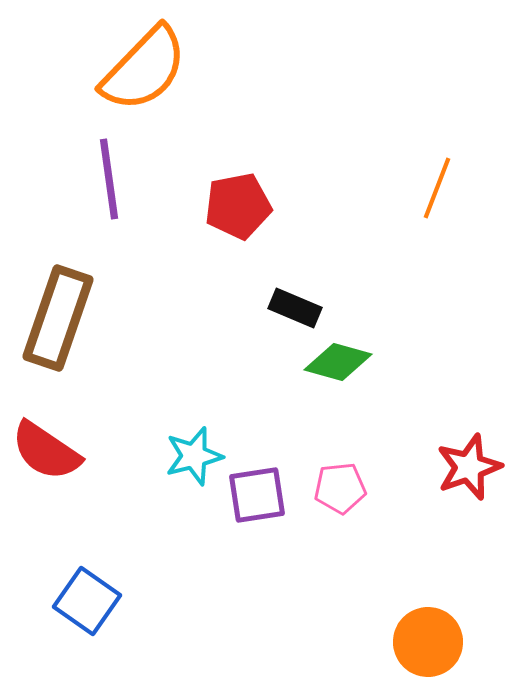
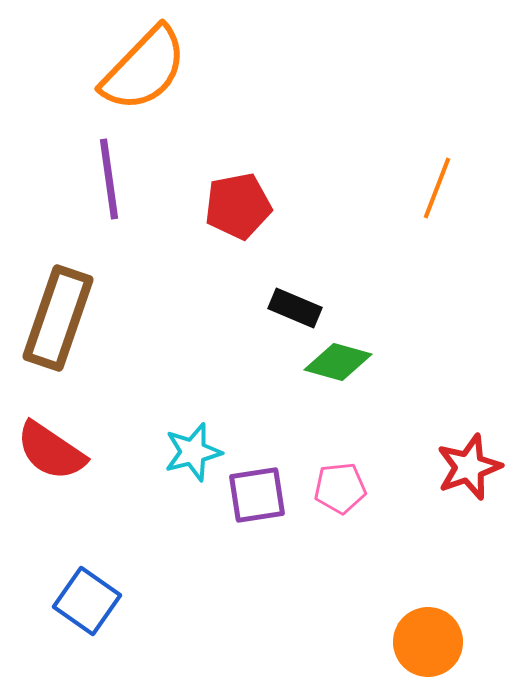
red semicircle: moved 5 px right
cyan star: moved 1 px left, 4 px up
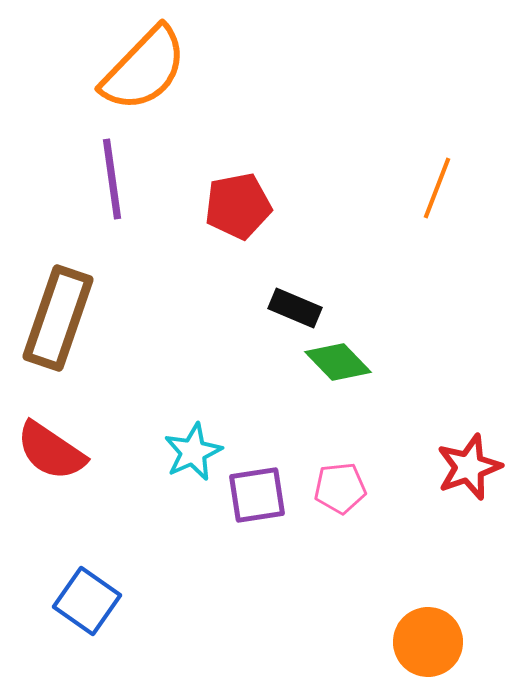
purple line: moved 3 px right
green diamond: rotated 30 degrees clockwise
cyan star: rotated 10 degrees counterclockwise
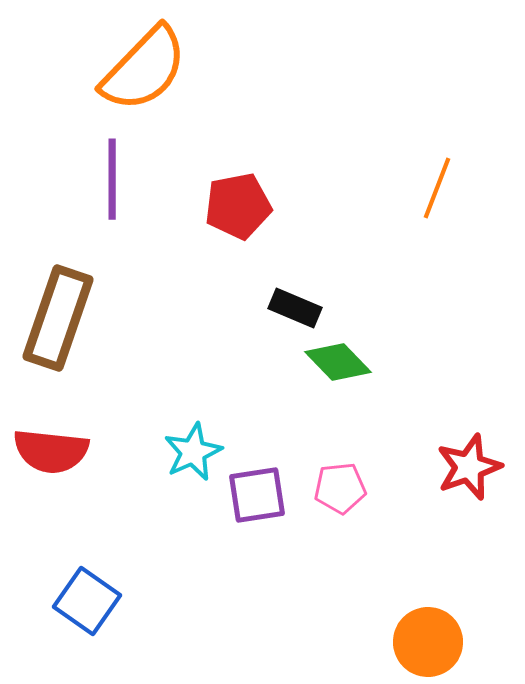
purple line: rotated 8 degrees clockwise
red semicircle: rotated 28 degrees counterclockwise
